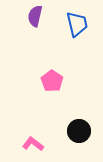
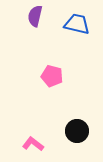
blue trapezoid: rotated 64 degrees counterclockwise
pink pentagon: moved 5 px up; rotated 20 degrees counterclockwise
black circle: moved 2 px left
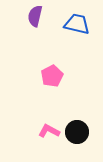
pink pentagon: rotated 30 degrees clockwise
black circle: moved 1 px down
pink L-shape: moved 16 px right, 13 px up; rotated 10 degrees counterclockwise
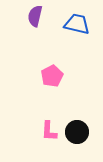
pink L-shape: rotated 115 degrees counterclockwise
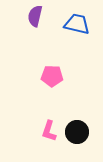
pink pentagon: rotated 30 degrees clockwise
pink L-shape: rotated 15 degrees clockwise
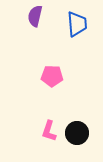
blue trapezoid: rotated 72 degrees clockwise
black circle: moved 1 px down
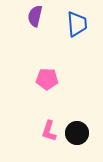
pink pentagon: moved 5 px left, 3 px down
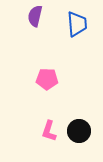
black circle: moved 2 px right, 2 px up
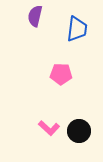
blue trapezoid: moved 5 px down; rotated 12 degrees clockwise
pink pentagon: moved 14 px right, 5 px up
pink L-shape: moved 3 px up; rotated 65 degrees counterclockwise
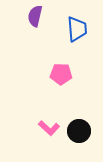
blue trapezoid: rotated 12 degrees counterclockwise
